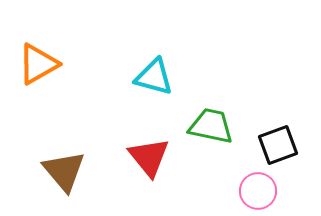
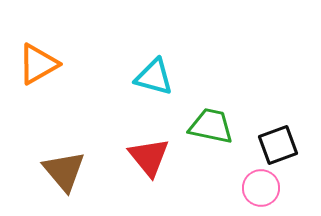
pink circle: moved 3 px right, 3 px up
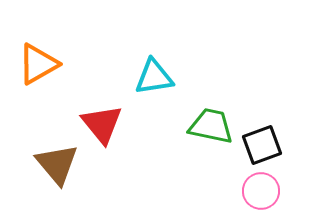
cyan triangle: rotated 24 degrees counterclockwise
black square: moved 16 px left
red triangle: moved 47 px left, 33 px up
brown triangle: moved 7 px left, 7 px up
pink circle: moved 3 px down
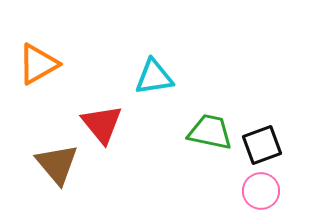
green trapezoid: moved 1 px left, 6 px down
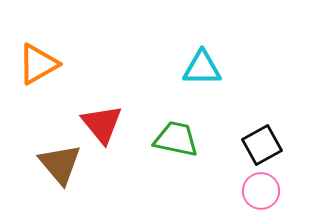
cyan triangle: moved 48 px right, 9 px up; rotated 9 degrees clockwise
green trapezoid: moved 34 px left, 7 px down
black square: rotated 9 degrees counterclockwise
brown triangle: moved 3 px right
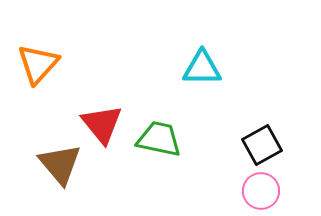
orange triangle: rotated 18 degrees counterclockwise
green trapezoid: moved 17 px left
